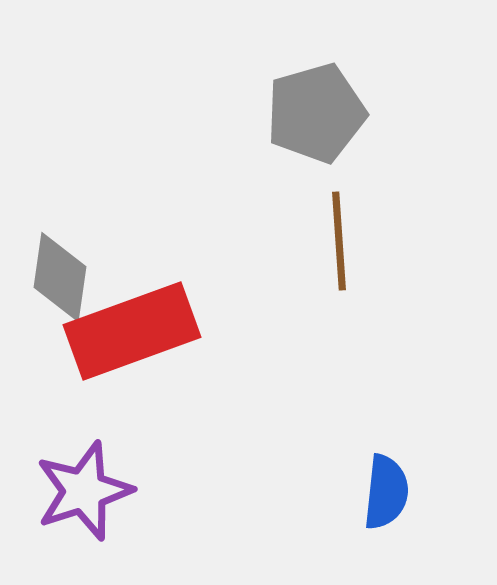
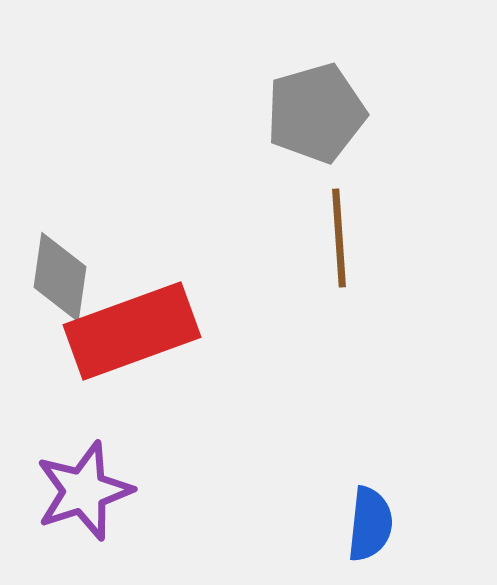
brown line: moved 3 px up
blue semicircle: moved 16 px left, 32 px down
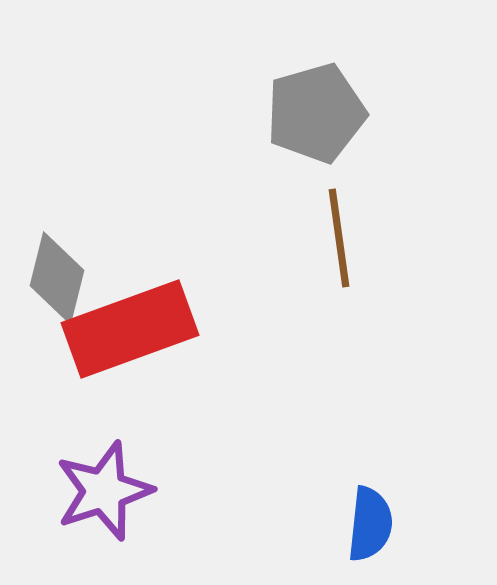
brown line: rotated 4 degrees counterclockwise
gray diamond: moved 3 px left, 1 px down; rotated 6 degrees clockwise
red rectangle: moved 2 px left, 2 px up
purple star: moved 20 px right
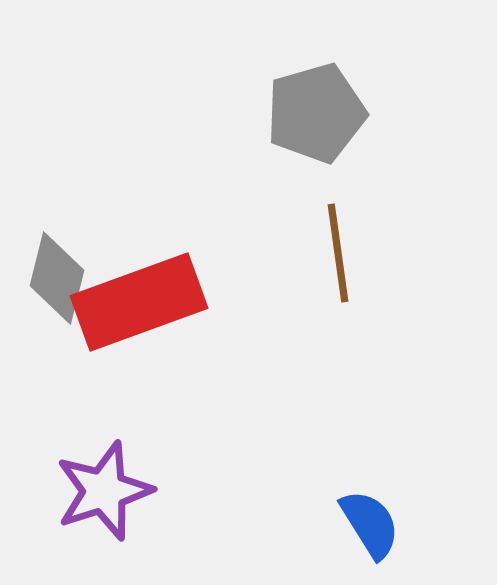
brown line: moved 1 px left, 15 px down
red rectangle: moved 9 px right, 27 px up
blue semicircle: rotated 38 degrees counterclockwise
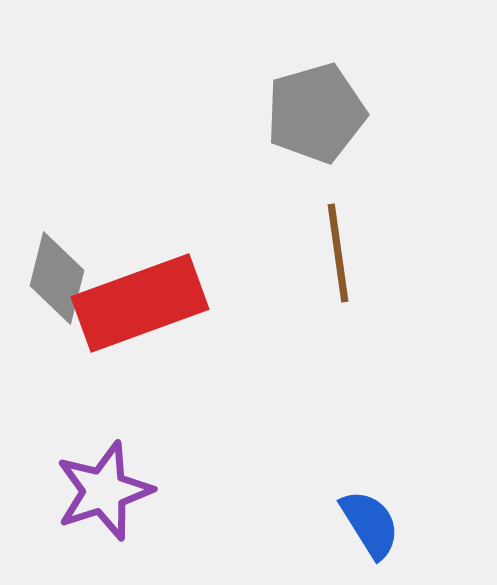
red rectangle: moved 1 px right, 1 px down
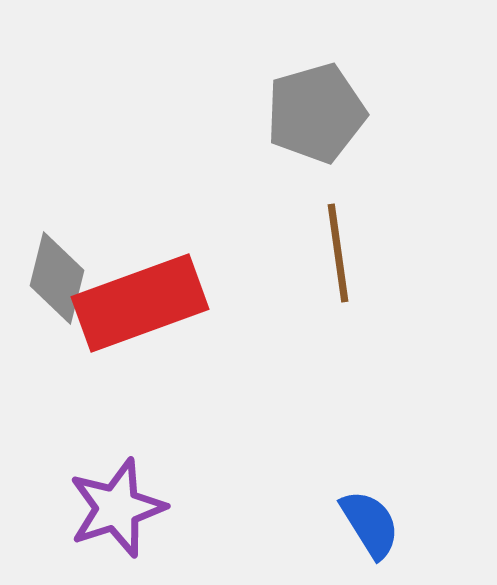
purple star: moved 13 px right, 17 px down
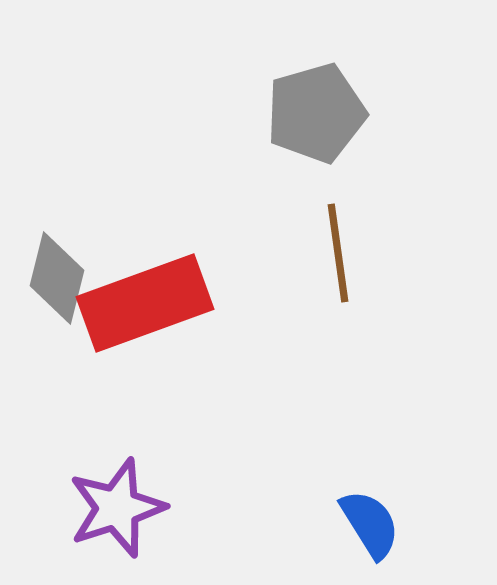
red rectangle: moved 5 px right
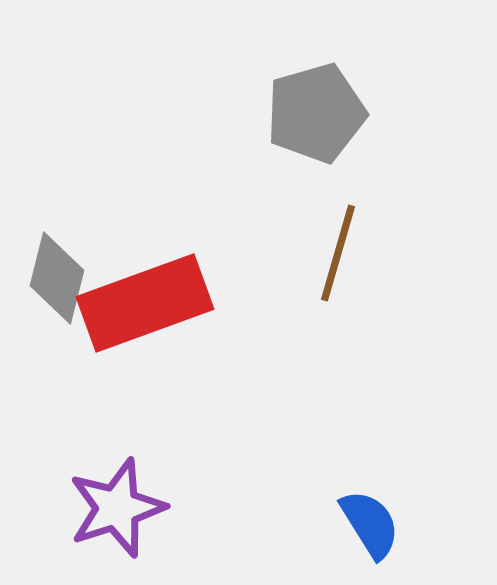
brown line: rotated 24 degrees clockwise
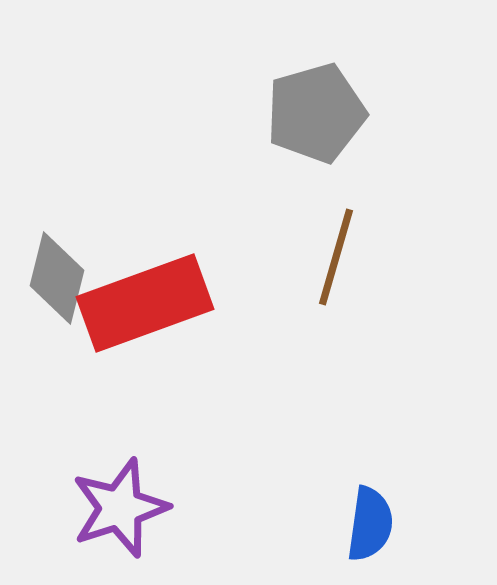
brown line: moved 2 px left, 4 px down
purple star: moved 3 px right
blue semicircle: rotated 40 degrees clockwise
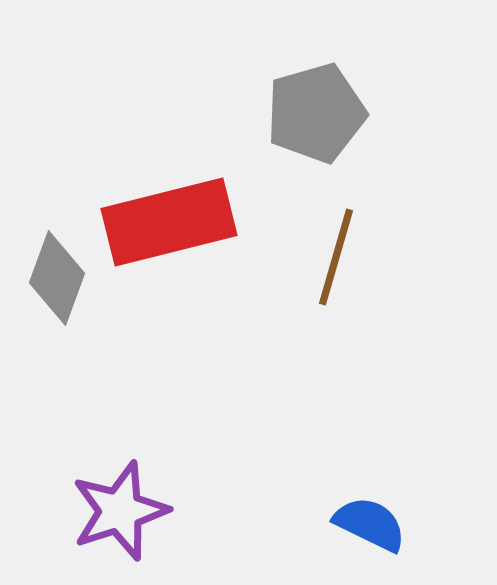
gray diamond: rotated 6 degrees clockwise
red rectangle: moved 24 px right, 81 px up; rotated 6 degrees clockwise
purple star: moved 3 px down
blue semicircle: rotated 72 degrees counterclockwise
